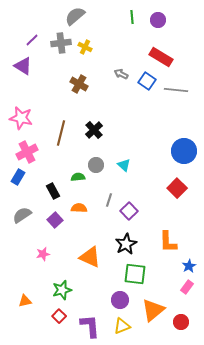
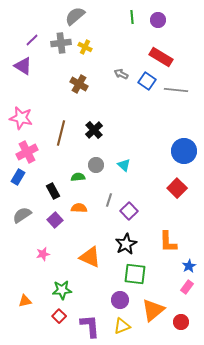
green star at (62, 290): rotated 12 degrees clockwise
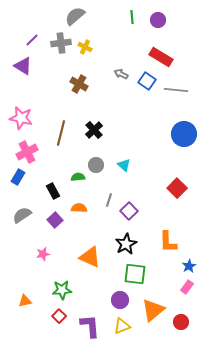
blue circle at (184, 151): moved 17 px up
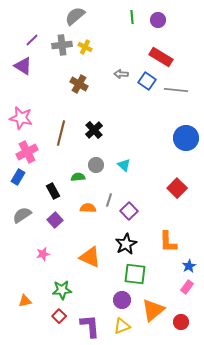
gray cross at (61, 43): moved 1 px right, 2 px down
gray arrow at (121, 74): rotated 24 degrees counterclockwise
blue circle at (184, 134): moved 2 px right, 4 px down
orange semicircle at (79, 208): moved 9 px right
purple circle at (120, 300): moved 2 px right
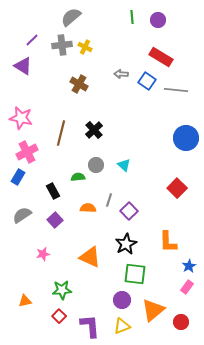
gray semicircle at (75, 16): moved 4 px left, 1 px down
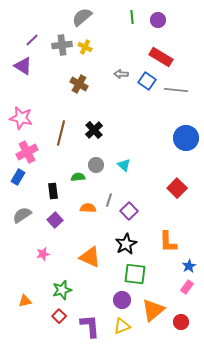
gray semicircle at (71, 17): moved 11 px right
black rectangle at (53, 191): rotated 21 degrees clockwise
green star at (62, 290): rotated 12 degrees counterclockwise
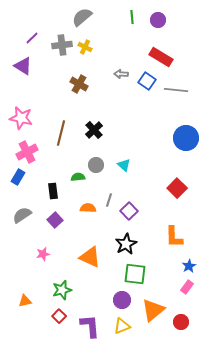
purple line at (32, 40): moved 2 px up
orange L-shape at (168, 242): moved 6 px right, 5 px up
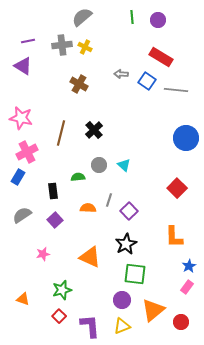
purple line at (32, 38): moved 4 px left, 3 px down; rotated 32 degrees clockwise
gray circle at (96, 165): moved 3 px right
orange triangle at (25, 301): moved 2 px left, 2 px up; rotated 32 degrees clockwise
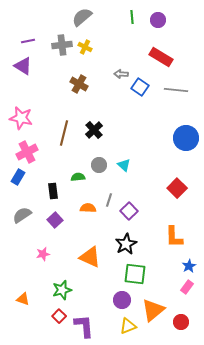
blue square at (147, 81): moved 7 px left, 6 px down
brown line at (61, 133): moved 3 px right
purple L-shape at (90, 326): moved 6 px left
yellow triangle at (122, 326): moved 6 px right
